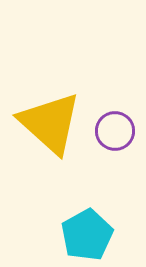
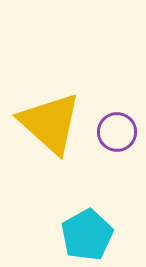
purple circle: moved 2 px right, 1 px down
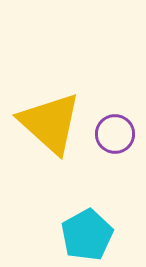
purple circle: moved 2 px left, 2 px down
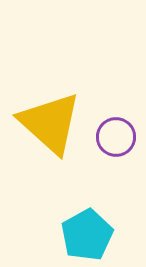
purple circle: moved 1 px right, 3 px down
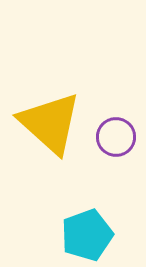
cyan pentagon: rotated 9 degrees clockwise
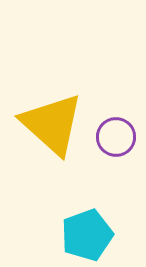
yellow triangle: moved 2 px right, 1 px down
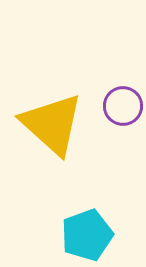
purple circle: moved 7 px right, 31 px up
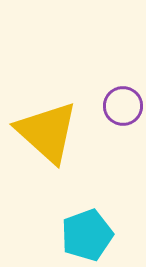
yellow triangle: moved 5 px left, 8 px down
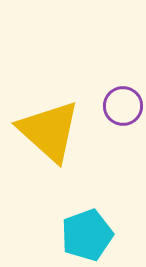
yellow triangle: moved 2 px right, 1 px up
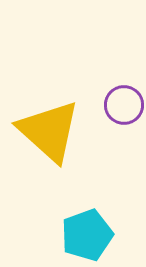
purple circle: moved 1 px right, 1 px up
